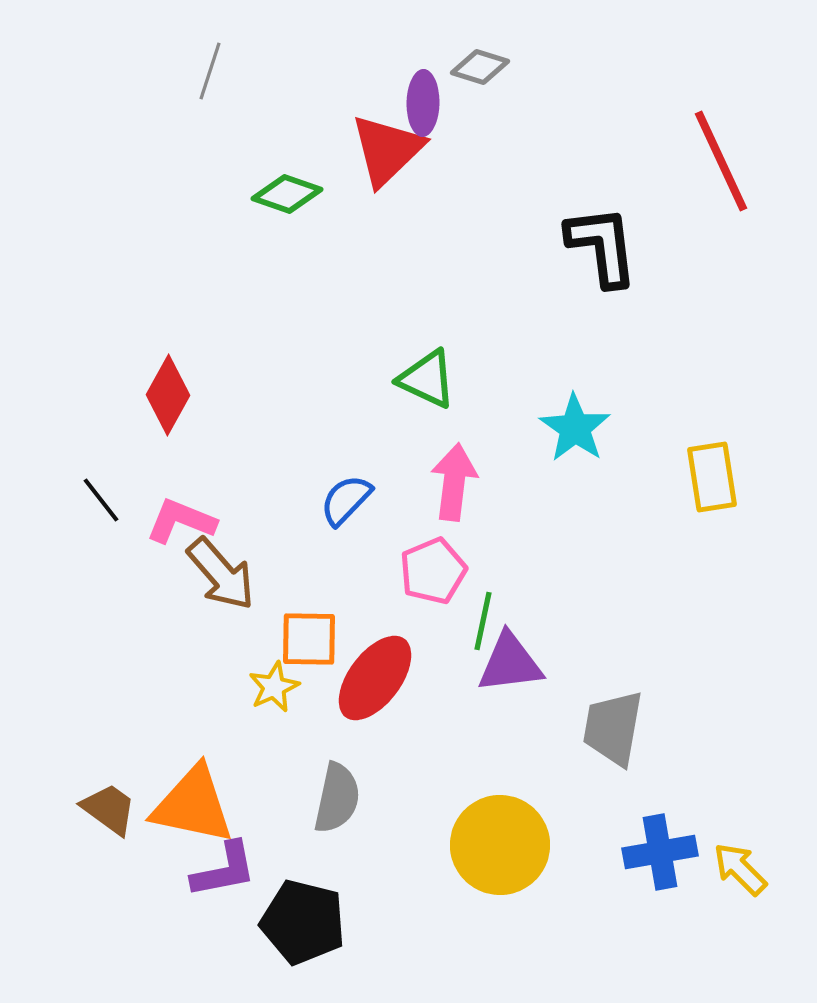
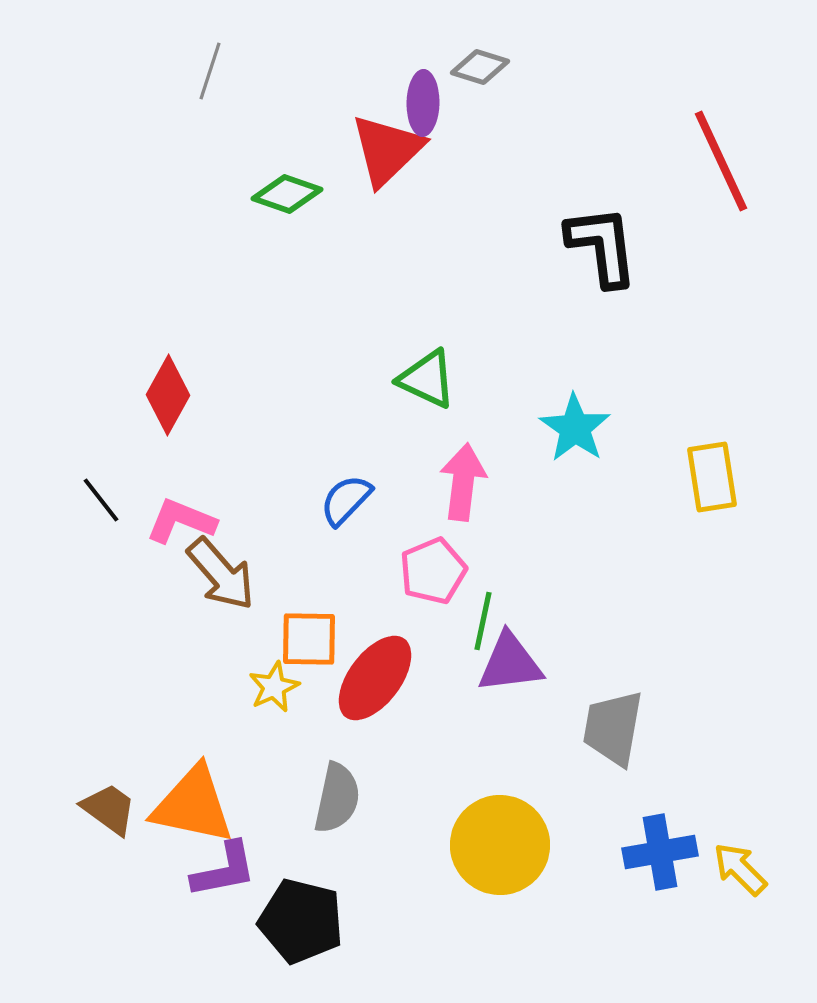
pink arrow: moved 9 px right
black pentagon: moved 2 px left, 1 px up
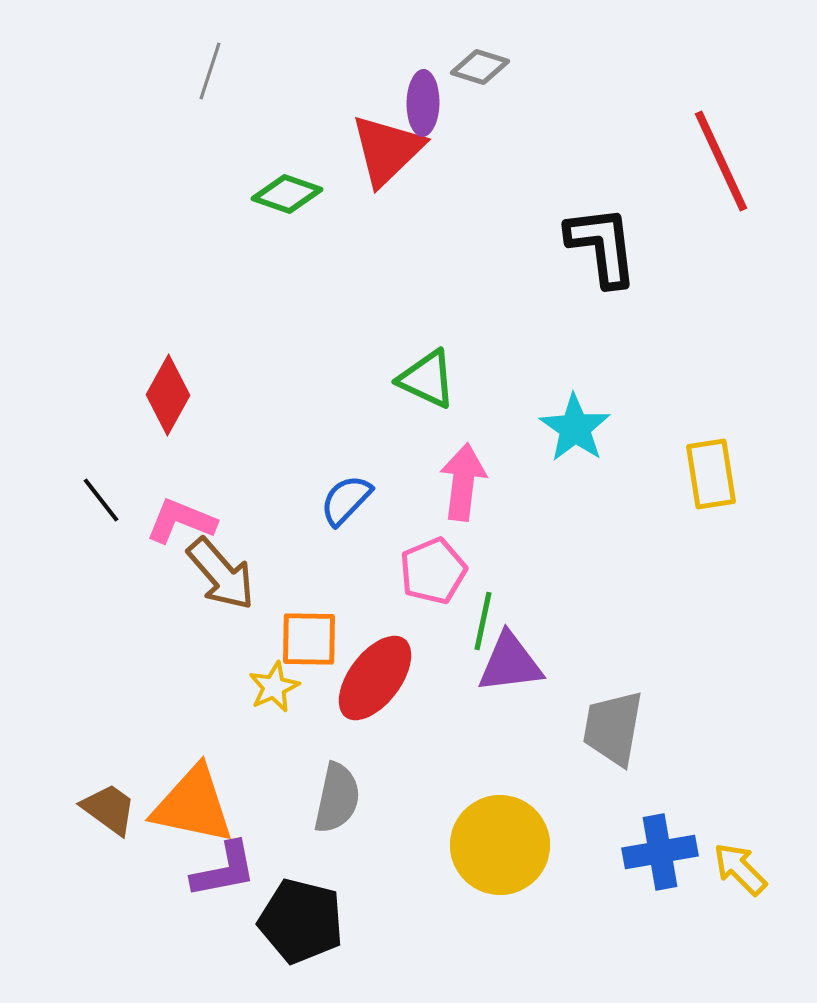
yellow rectangle: moved 1 px left, 3 px up
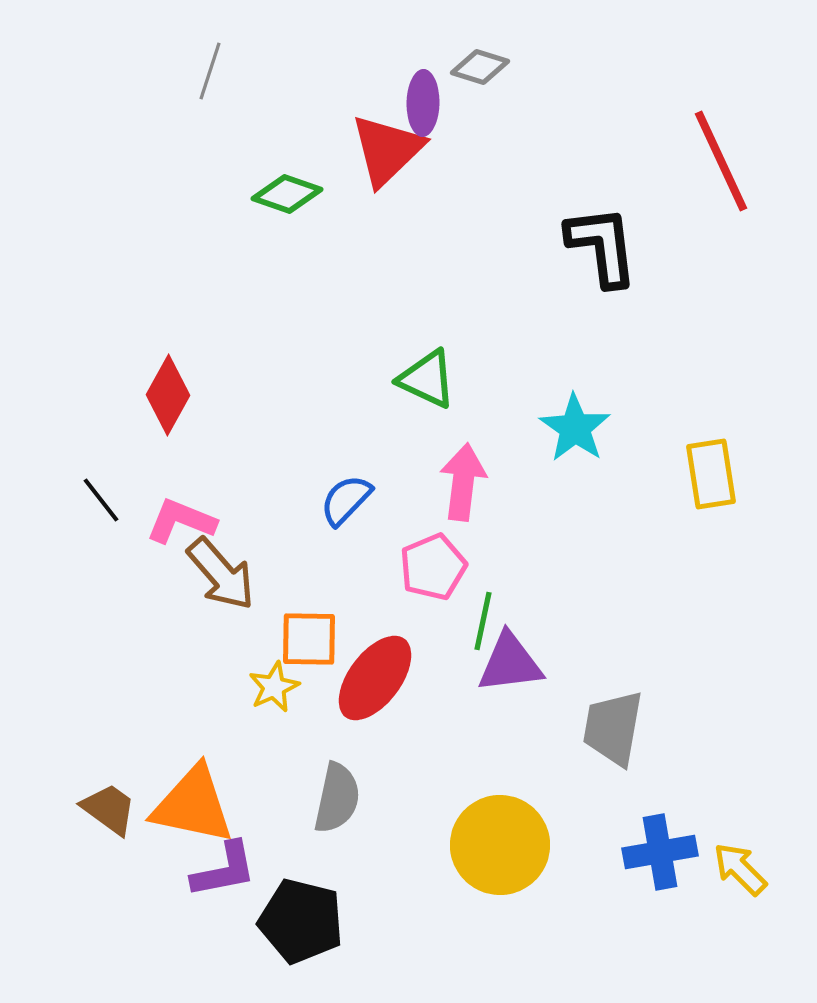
pink pentagon: moved 4 px up
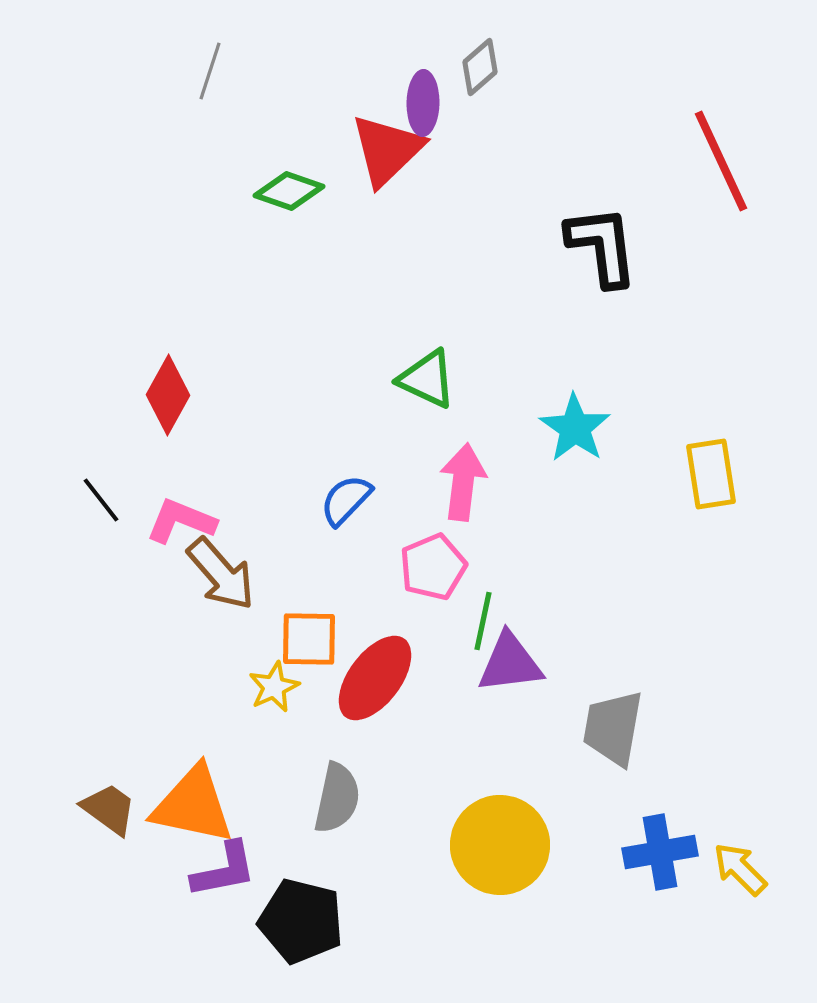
gray diamond: rotated 58 degrees counterclockwise
green diamond: moved 2 px right, 3 px up
